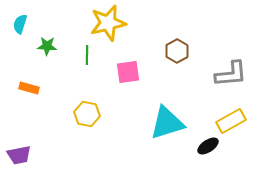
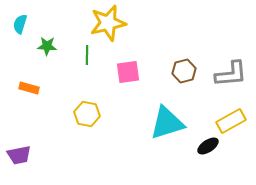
brown hexagon: moved 7 px right, 20 px down; rotated 15 degrees clockwise
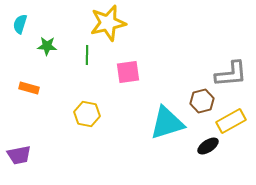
brown hexagon: moved 18 px right, 30 px down
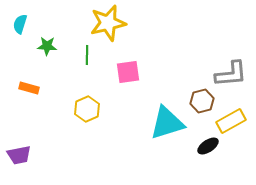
yellow hexagon: moved 5 px up; rotated 25 degrees clockwise
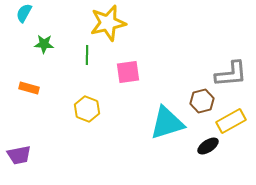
cyan semicircle: moved 4 px right, 11 px up; rotated 12 degrees clockwise
green star: moved 3 px left, 2 px up
yellow hexagon: rotated 15 degrees counterclockwise
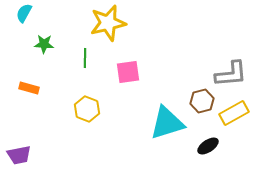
green line: moved 2 px left, 3 px down
yellow rectangle: moved 3 px right, 8 px up
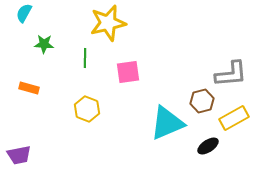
yellow rectangle: moved 5 px down
cyan triangle: rotated 6 degrees counterclockwise
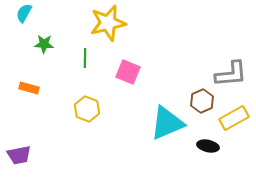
pink square: rotated 30 degrees clockwise
brown hexagon: rotated 10 degrees counterclockwise
black ellipse: rotated 45 degrees clockwise
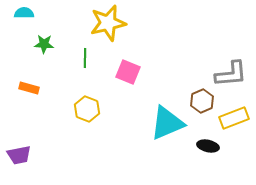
cyan semicircle: rotated 60 degrees clockwise
yellow rectangle: rotated 8 degrees clockwise
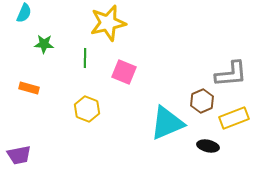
cyan semicircle: rotated 114 degrees clockwise
pink square: moved 4 px left
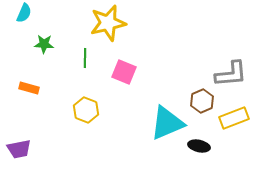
yellow hexagon: moved 1 px left, 1 px down
black ellipse: moved 9 px left
purple trapezoid: moved 6 px up
